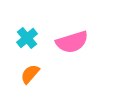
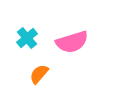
orange semicircle: moved 9 px right
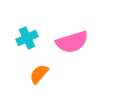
cyan cross: rotated 15 degrees clockwise
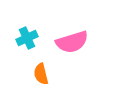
orange semicircle: moved 2 px right; rotated 55 degrees counterclockwise
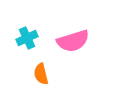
pink semicircle: moved 1 px right, 1 px up
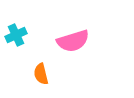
cyan cross: moved 11 px left, 3 px up
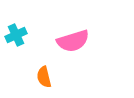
orange semicircle: moved 3 px right, 3 px down
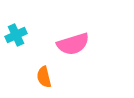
pink semicircle: moved 3 px down
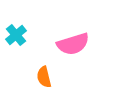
cyan cross: rotated 15 degrees counterclockwise
